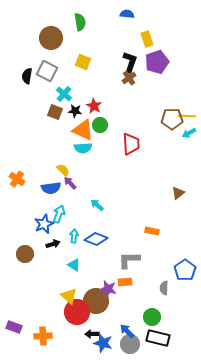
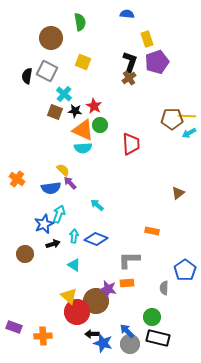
orange rectangle at (125, 282): moved 2 px right, 1 px down
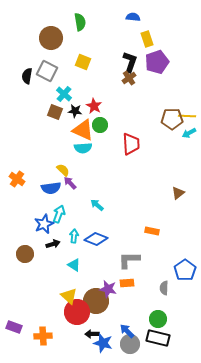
blue semicircle at (127, 14): moved 6 px right, 3 px down
green circle at (152, 317): moved 6 px right, 2 px down
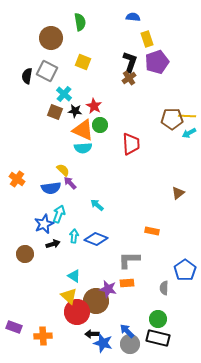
cyan triangle at (74, 265): moved 11 px down
